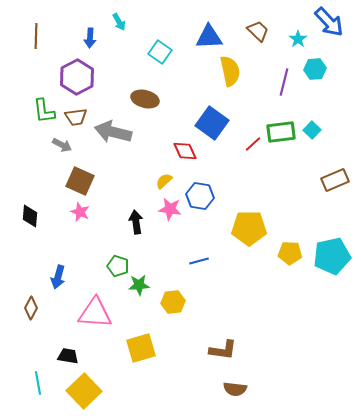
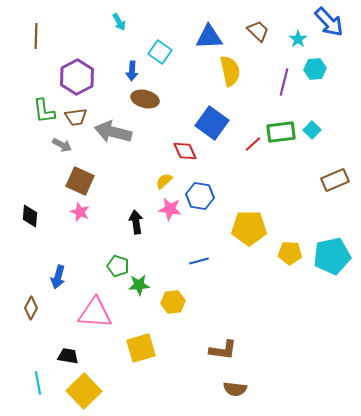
blue arrow at (90, 38): moved 42 px right, 33 px down
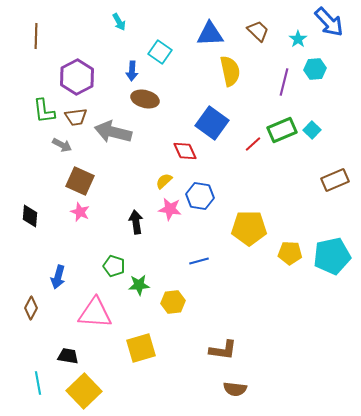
blue triangle at (209, 37): moved 1 px right, 3 px up
green rectangle at (281, 132): moved 1 px right, 2 px up; rotated 16 degrees counterclockwise
green pentagon at (118, 266): moved 4 px left
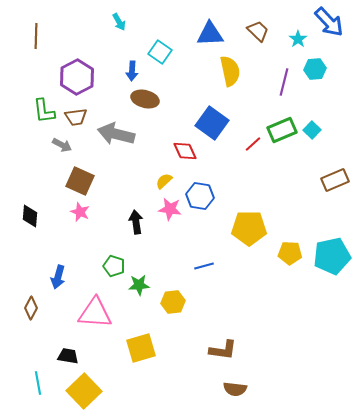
gray arrow at (113, 132): moved 3 px right, 2 px down
blue line at (199, 261): moved 5 px right, 5 px down
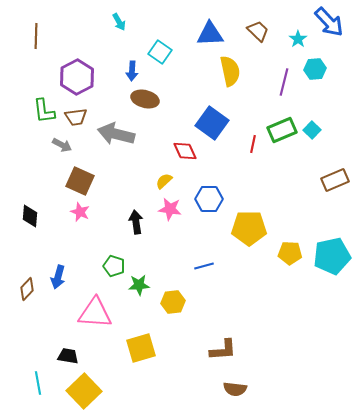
red line at (253, 144): rotated 36 degrees counterclockwise
blue hexagon at (200, 196): moved 9 px right, 3 px down; rotated 8 degrees counterclockwise
brown diamond at (31, 308): moved 4 px left, 19 px up; rotated 15 degrees clockwise
brown L-shape at (223, 350): rotated 12 degrees counterclockwise
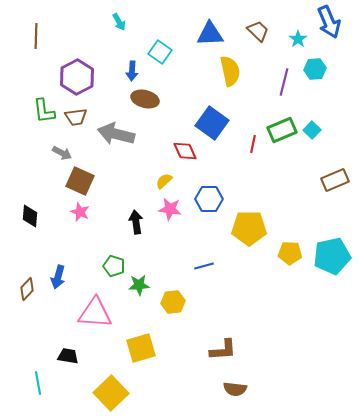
blue arrow at (329, 22): rotated 20 degrees clockwise
gray arrow at (62, 145): moved 8 px down
yellow square at (84, 391): moved 27 px right, 2 px down
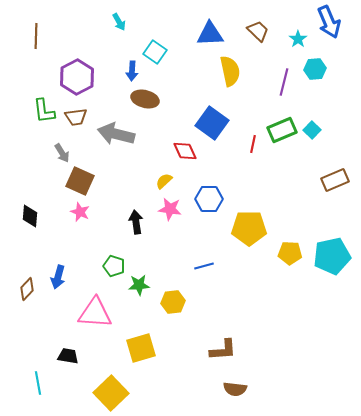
cyan square at (160, 52): moved 5 px left
gray arrow at (62, 153): rotated 30 degrees clockwise
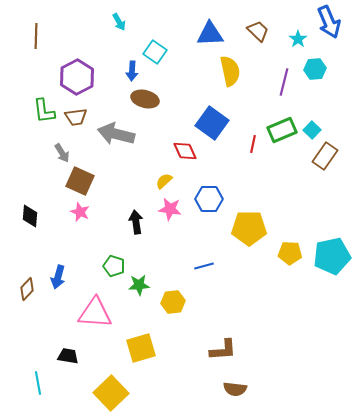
brown rectangle at (335, 180): moved 10 px left, 24 px up; rotated 32 degrees counterclockwise
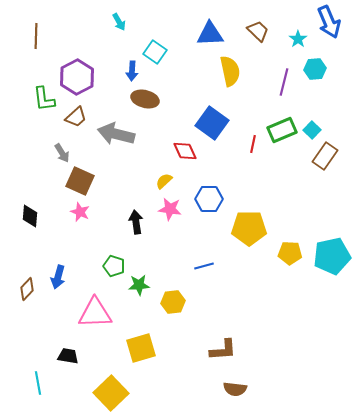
green L-shape at (44, 111): moved 12 px up
brown trapezoid at (76, 117): rotated 35 degrees counterclockwise
pink triangle at (95, 313): rotated 6 degrees counterclockwise
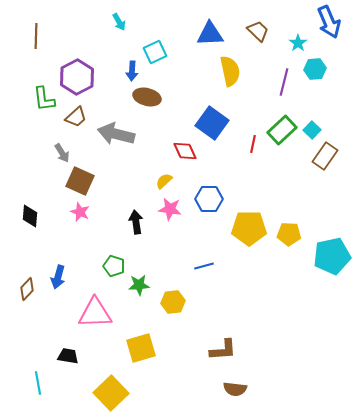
cyan star at (298, 39): moved 4 px down
cyan square at (155, 52): rotated 30 degrees clockwise
brown ellipse at (145, 99): moved 2 px right, 2 px up
green rectangle at (282, 130): rotated 20 degrees counterclockwise
yellow pentagon at (290, 253): moved 1 px left, 19 px up
